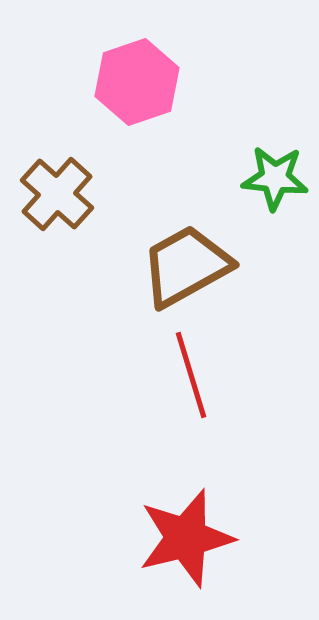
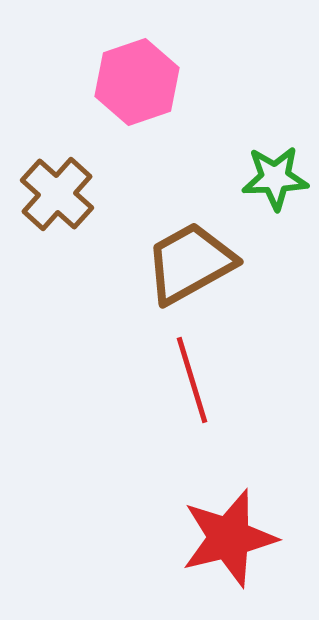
green star: rotated 8 degrees counterclockwise
brown trapezoid: moved 4 px right, 3 px up
red line: moved 1 px right, 5 px down
red star: moved 43 px right
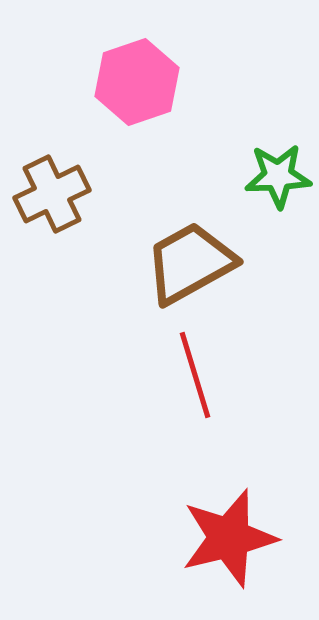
green star: moved 3 px right, 2 px up
brown cross: moved 5 px left; rotated 22 degrees clockwise
red line: moved 3 px right, 5 px up
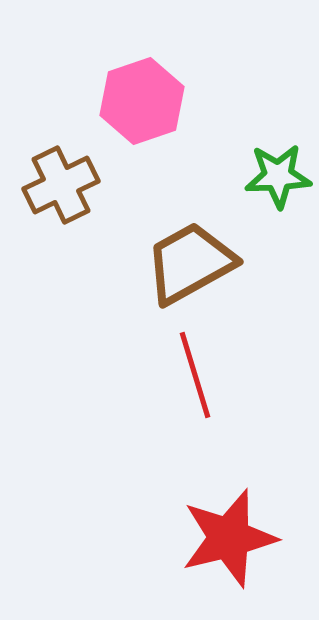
pink hexagon: moved 5 px right, 19 px down
brown cross: moved 9 px right, 9 px up
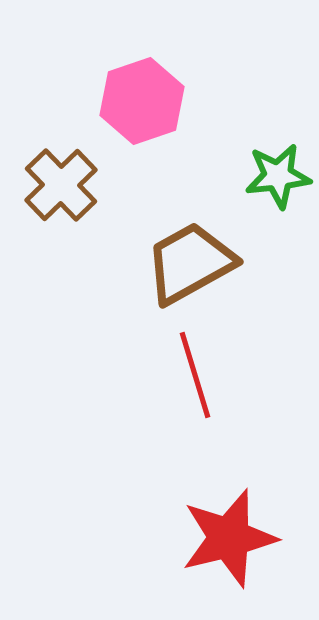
green star: rotated 4 degrees counterclockwise
brown cross: rotated 18 degrees counterclockwise
